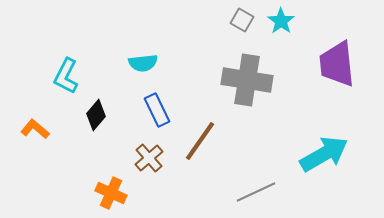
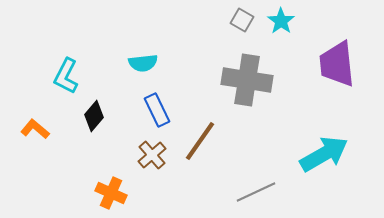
black diamond: moved 2 px left, 1 px down
brown cross: moved 3 px right, 3 px up
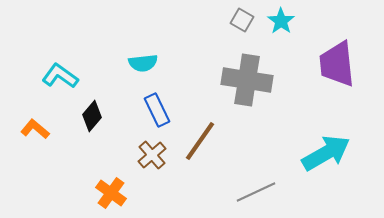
cyan L-shape: moved 6 px left; rotated 99 degrees clockwise
black diamond: moved 2 px left
cyan arrow: moved 2 px right, 1 px up
orange cross: rotated 12 degrees clockwise
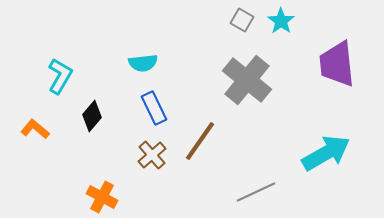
cyan L-shape: rotated 84 degrees clockwise
gray cross: rotated 30 degrees clockwise
blue rectangle: moved 3 px left, 2 px up
orange cross: moved 9 px left, 4 px down; rotated 8 degrees counterclockwise
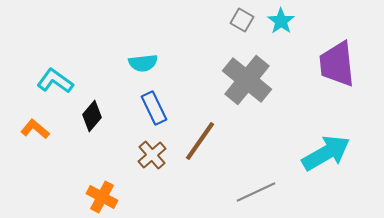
cyan L-shape: moved 5 px left, 5 px down; rotated 84 degrees counterclockwise
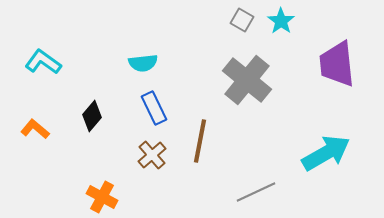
cyan L-shape: moved 12 px left, 19 px up
brown line: rotated 24 degrees counterclockwise
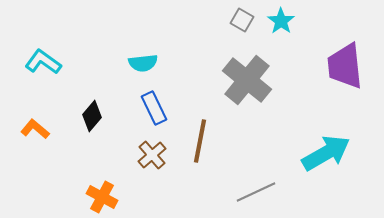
purple trapezoid: moved 8 px right, 2 px down
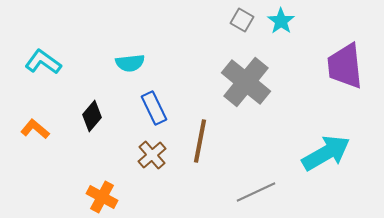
cyan semicircle: moved 13 px left
gray cross: moved 1 px left, 2 px down
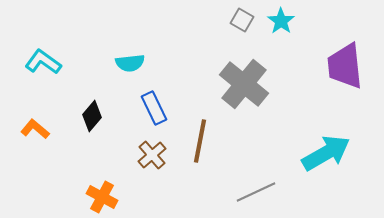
gray cross: moved 2 px left, 2 px down
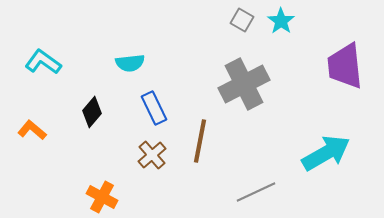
gray cross: rotated 24 degrees clockwise
black diamond: moved 4 px up
orange L-shape: moved 3 px left, 1 px down
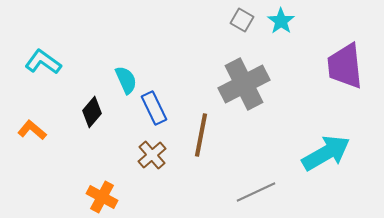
cyan semicircle: moved 4 px left, 17 px down; rotated 108 degrees counterclockwise
brown line: moved 1 px right, 6 px up
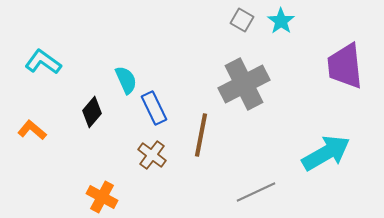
brown cross: rotated 12 degrees counterclockwise
